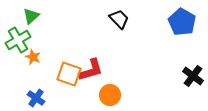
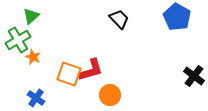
blue pentagon: moved 5 px left, 5 px up
black cross: moved 1 px right
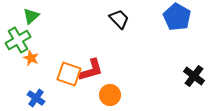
orange star: moved 2 px left, 1 px down
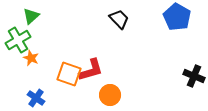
black cross: rotated 15 degrees counterclockwise
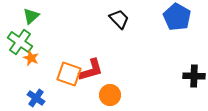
green cross: moved 2 px right, 2 px down; rotated 25 degrees counterclockwise
black cross: rotated 20 degrees counterclockwise
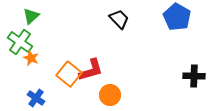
orange square: rotated 20 degrees clockwise
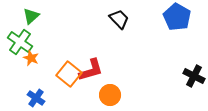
black cross: rotated 25 degrees clockwise
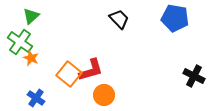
blue pentagon: moved 2 px left, 1 px down; rotated 20 degrees counterclockwise
orange circle: moved 6 px left
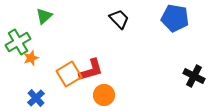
green triangle: moved 13 px right
green cross: moved 2 px left; rotated 25 degrees clockwise
orange star: rotated 28 degrees clockwise
orange square: rotated 20 degrees clockwise
blue cross: rotated 12 degrees clockwise
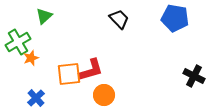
orange square: rotated 25 degrees clockwise
